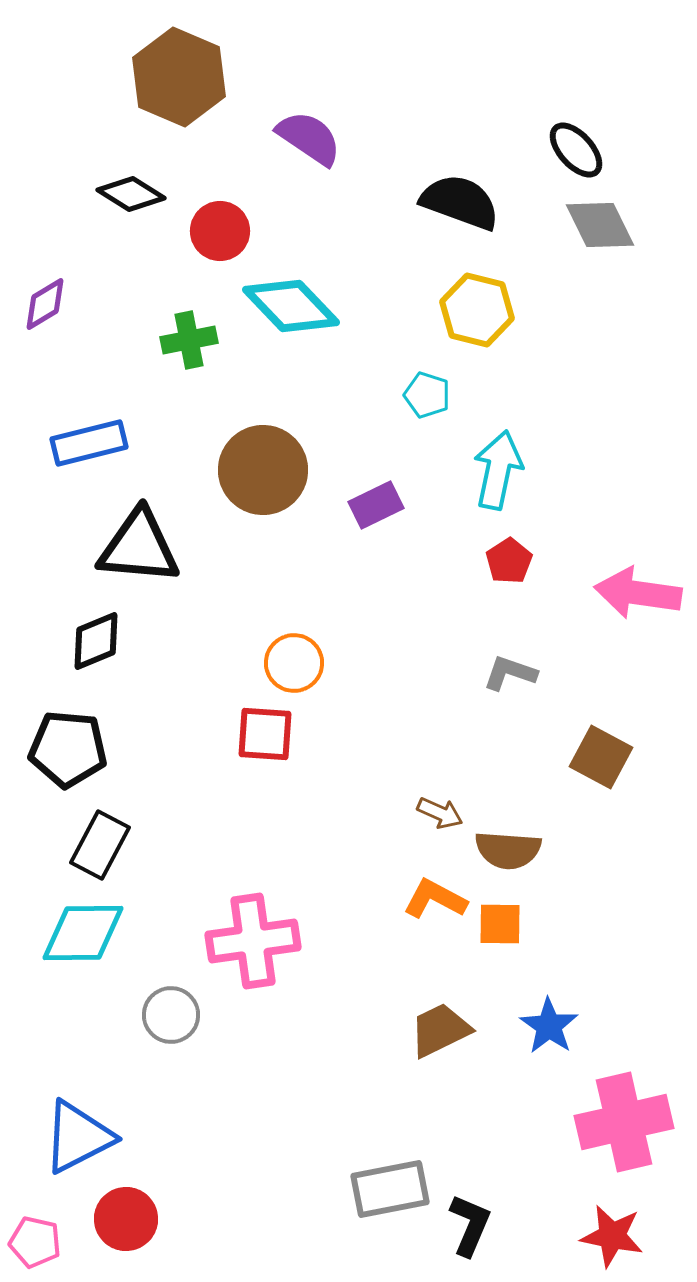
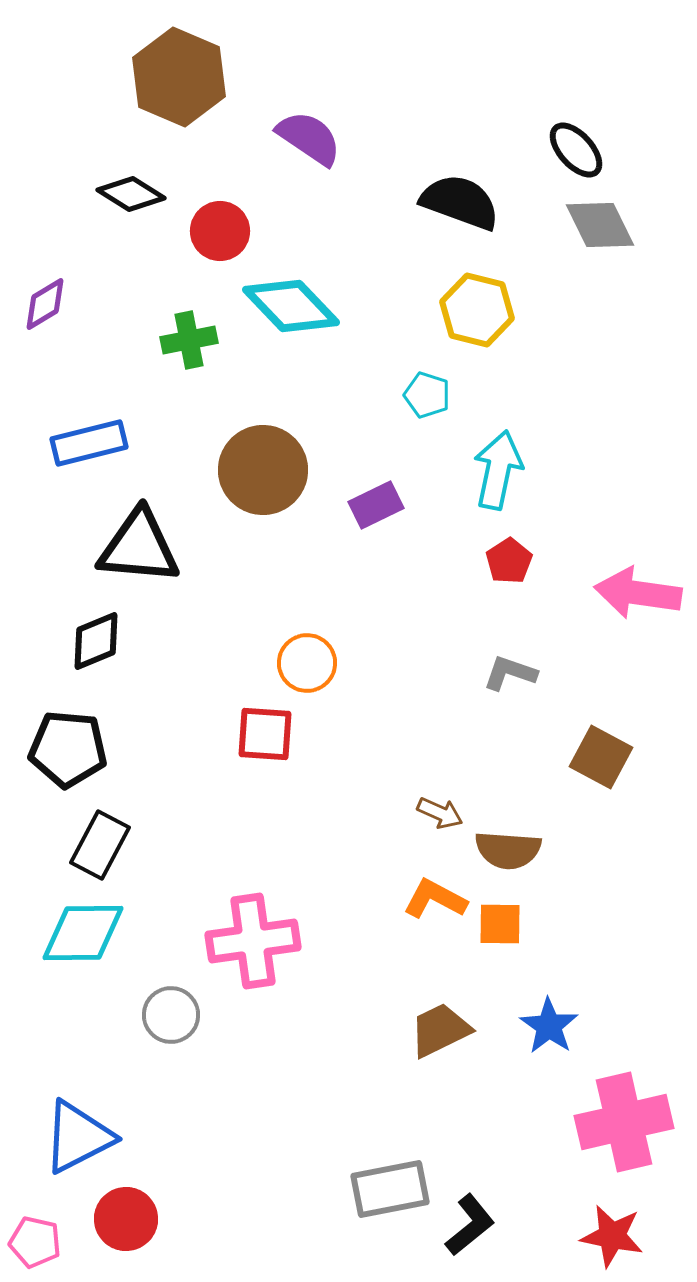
orange circle at (294, 663): moved 13 px right
black L-shape at (470, 1225): rotated 28 degrees clockwise
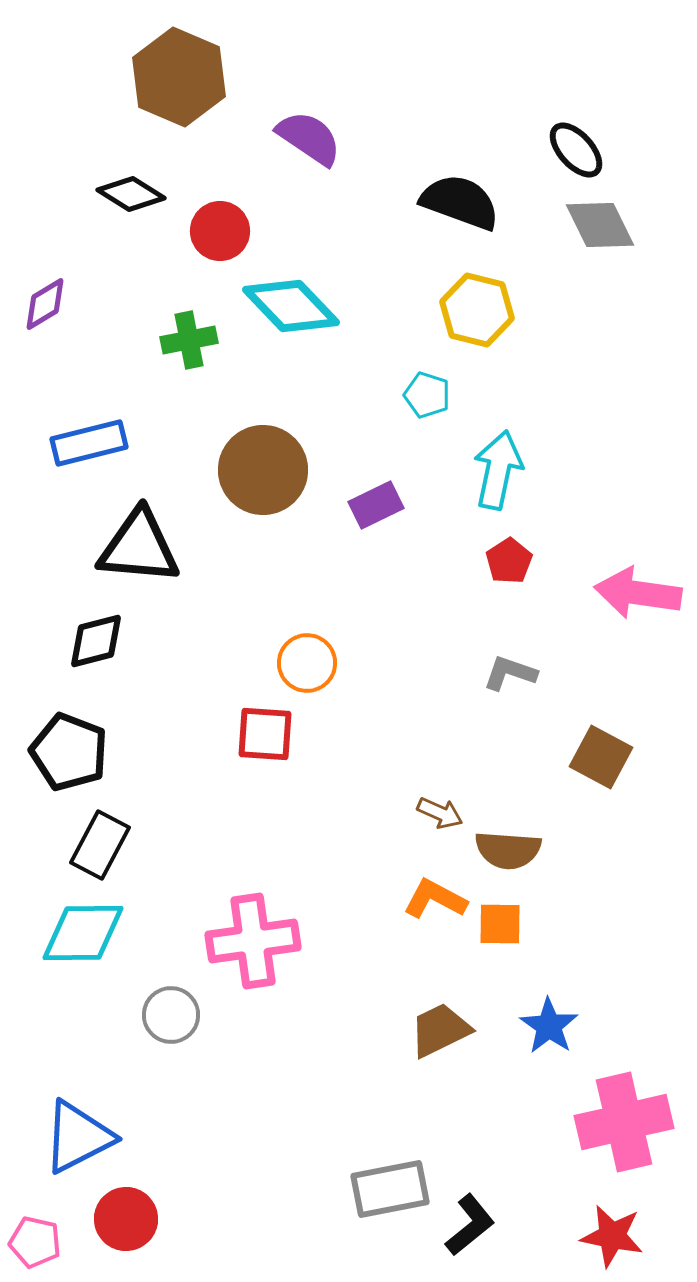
black diamond at (96, 641): rotated 8 degrees clockwise
black pentagon at (68, 749): moved 1 px right, 3 px down; rotated 16 degrees clockwise
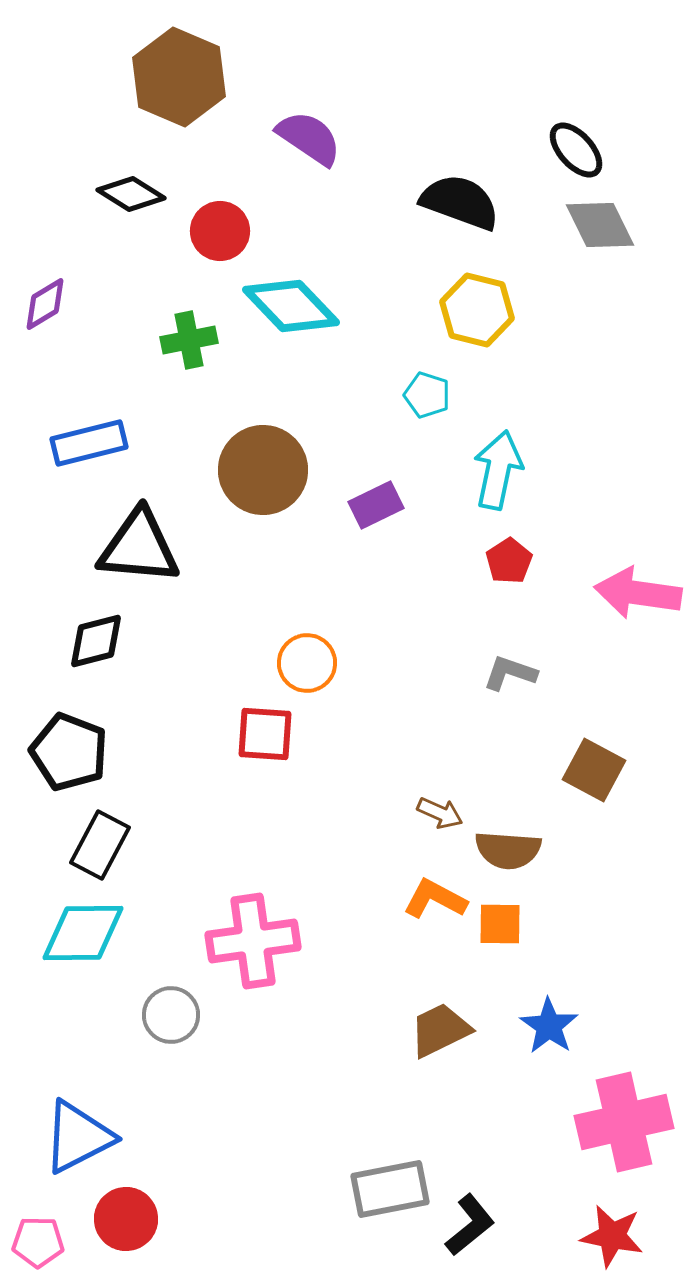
brown square at (601, 757): moved 7 px left, 13 px down
pink pentagon at (35, 1242): moved 3 px right; rotated 12 degrees counterclockwise
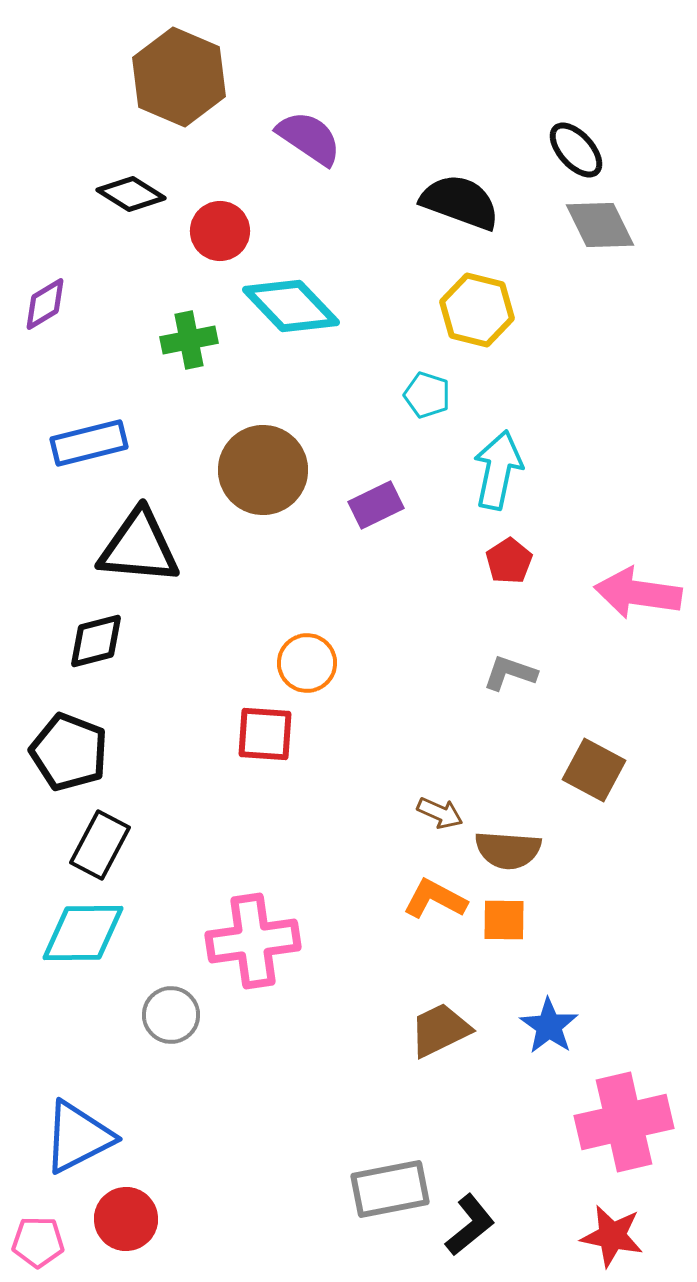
orange square at (500, 924): moved 4 px right, 4 px up
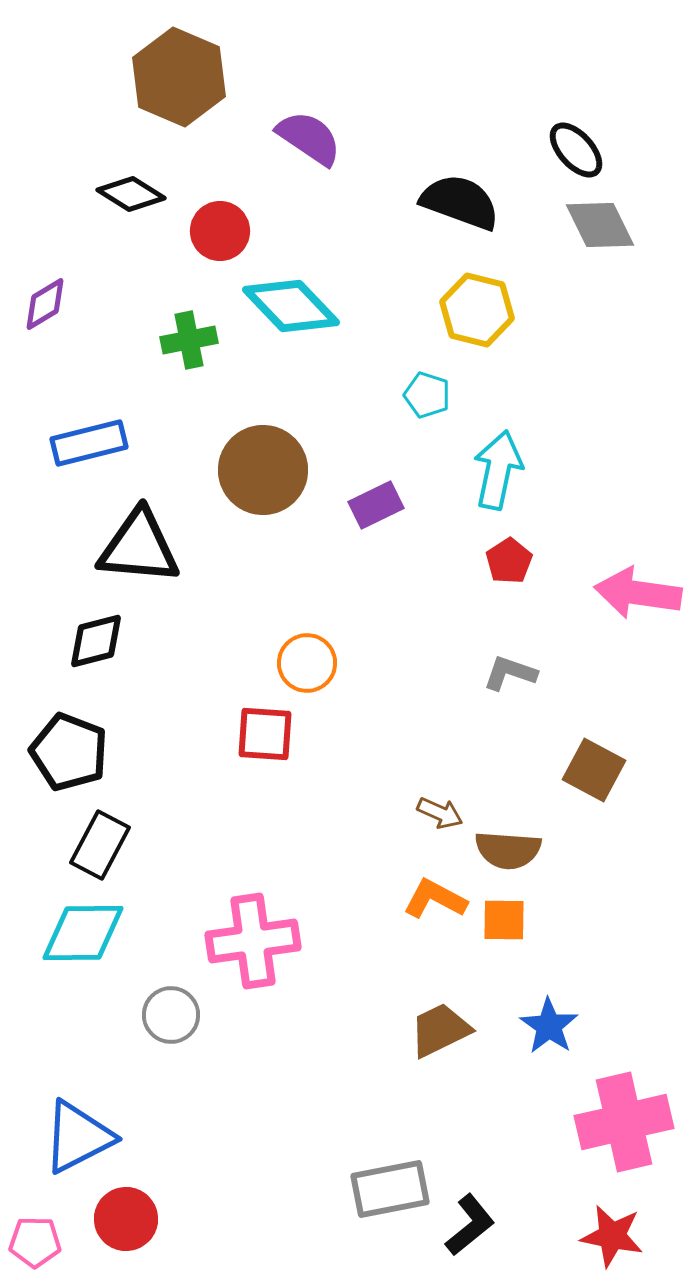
pink pentagon at (38, 1242): moved 3 px left
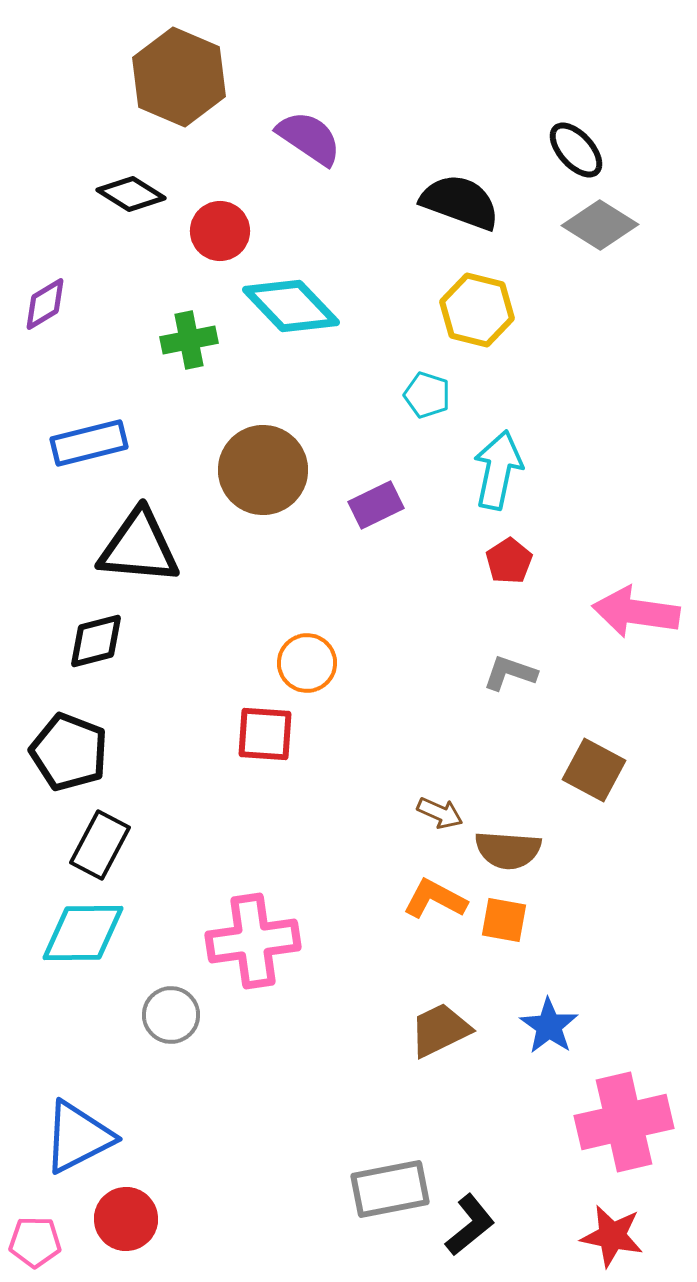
gray diamond at (600, 225): rotated 32 degrees counterclockwise
pink arrow at (638, 593): moved 2 px left, 19 px down
orange square at (504, 920): rotated 9 degrees clockwise
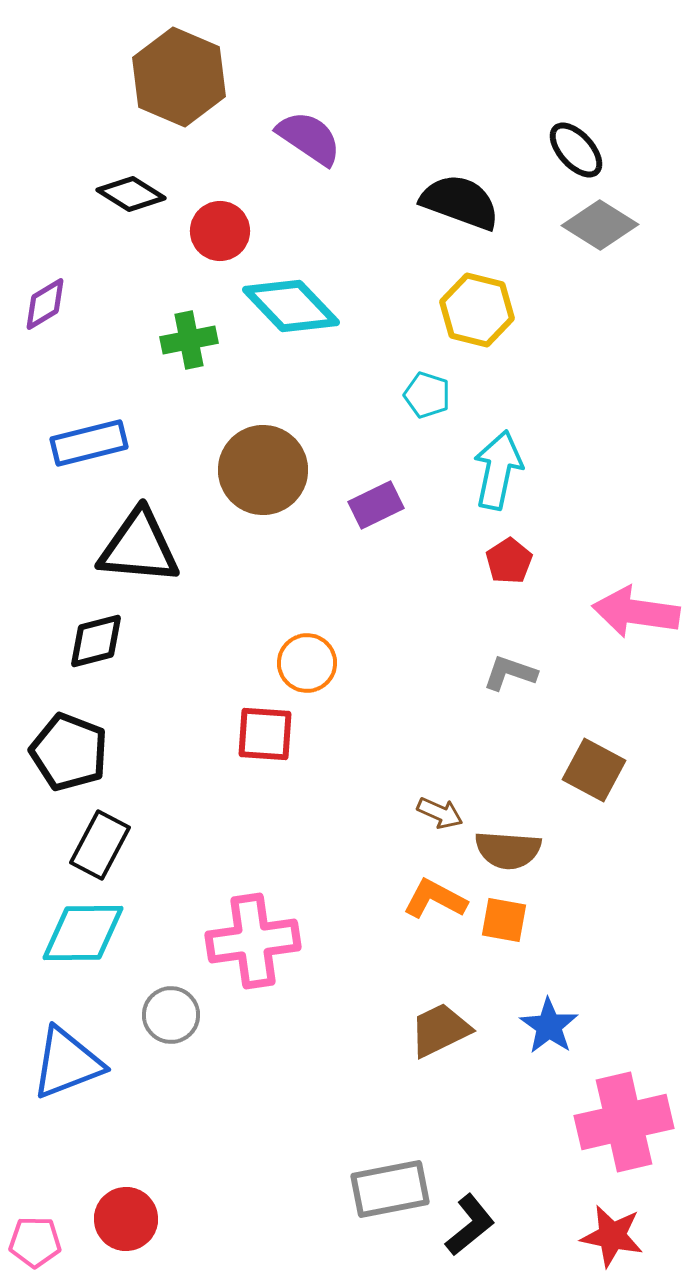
blue triangle at (78, 1137): moved 11 px left, 74 px up; rotated 6 degrees clockwise
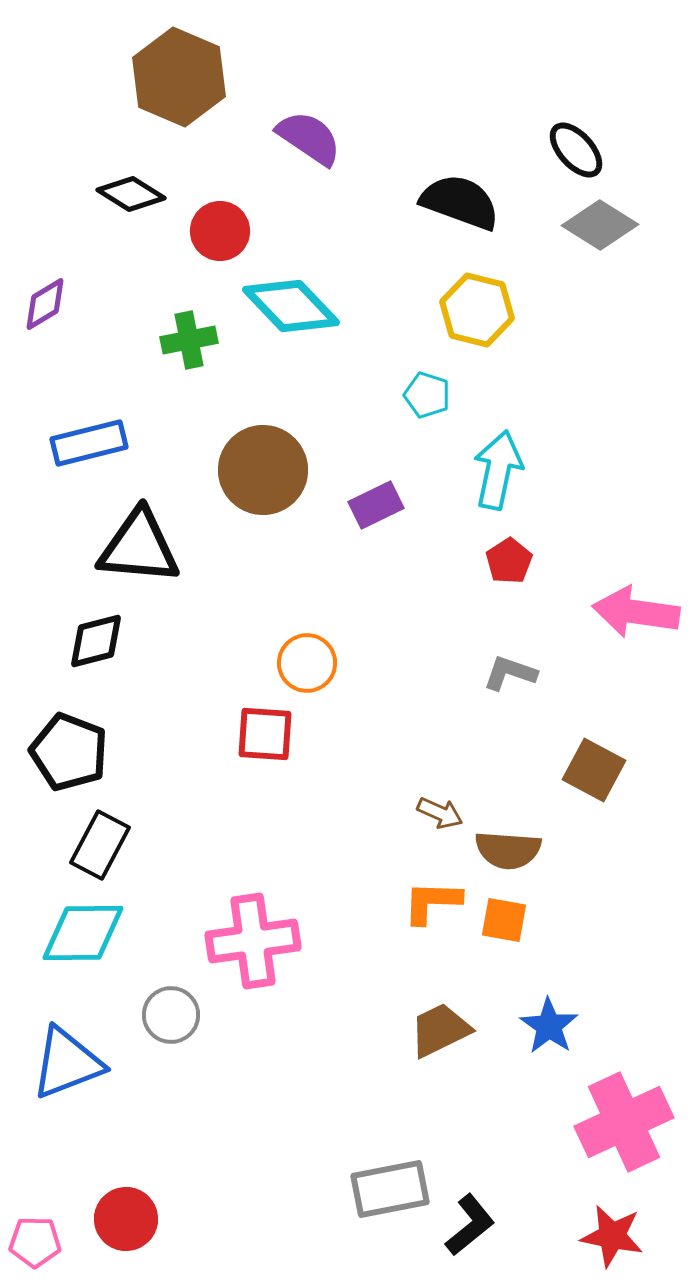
orange L-shape at (435, 899): moved 3 px left, 3 px down; rotated 26 degrees counterclockwise
pink cross at (624, 1122): rotated 12 degrees counterclockwise
